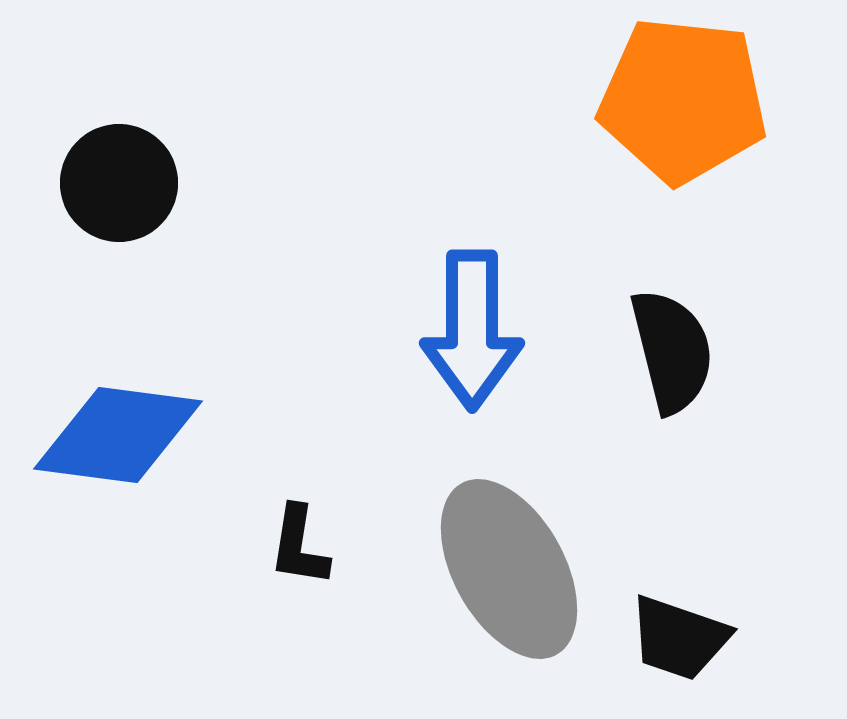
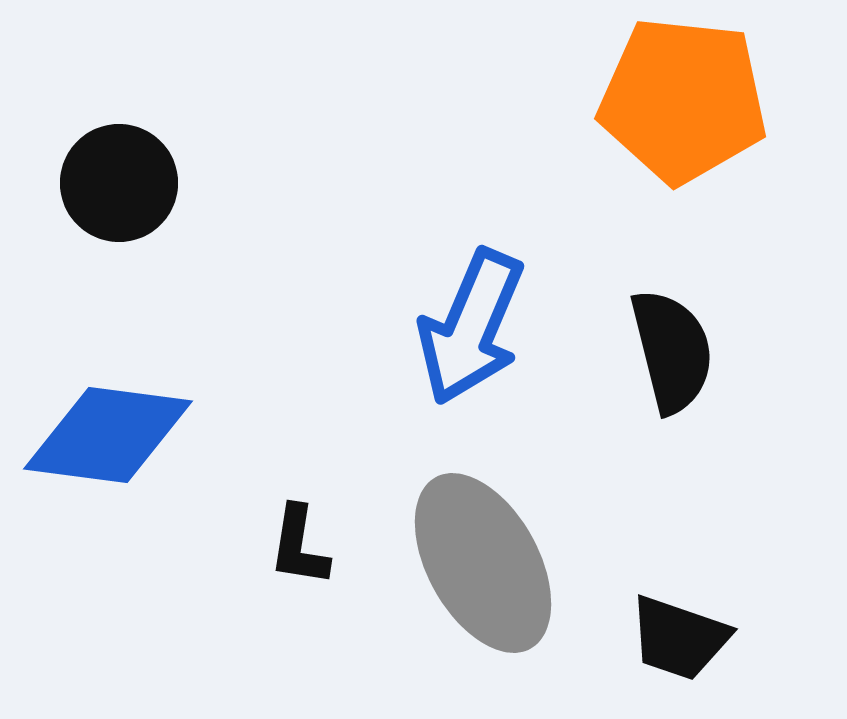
blue arrow: moved 1 px left, 3 px up; rotated 23 degrees clockwise
blue diamond: moved 10 px left
gray ellipse: moved 26 px left, 6 px up
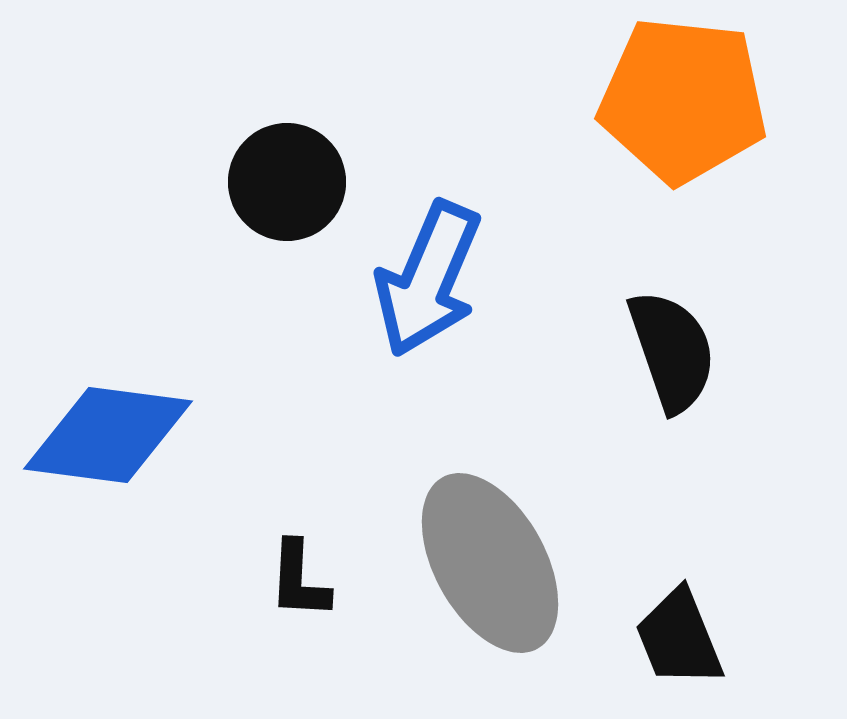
black circle: moved 168 px right, 1 px up
blue arrow: moved 43 px left, 48 px up
black semicircle: rotated 5 degrees counterclockwise
black L-shape: moved 34 px down; rotated 6 degrees counterclockwise
gray ellipse: moved 7 px right
black trapezoid: rotated 49 degrees clockwise
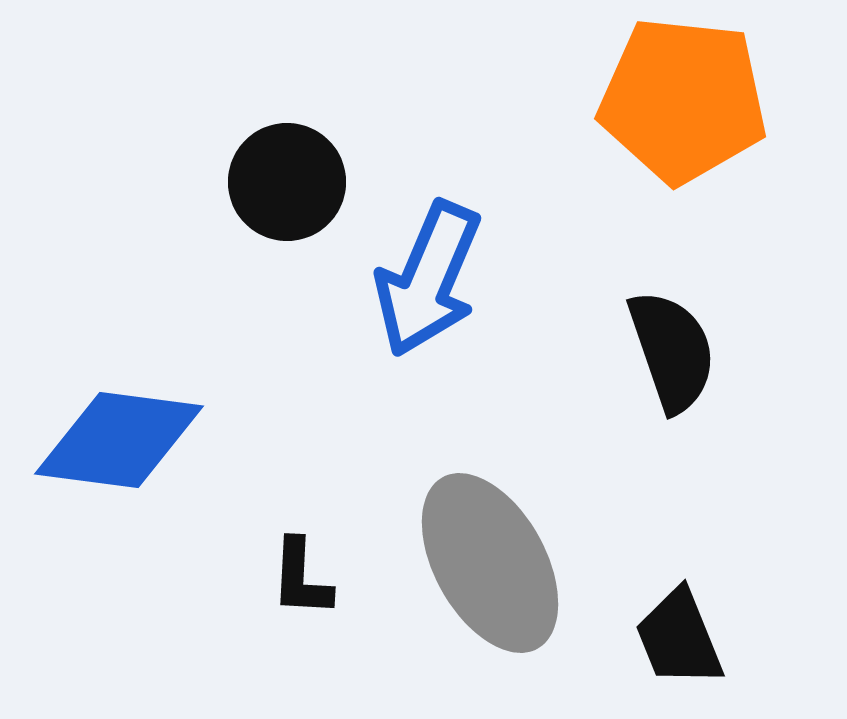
blue diamond: moved 11 px right, 5 px down
black L-shape: moved 2 px right, 2 px up
